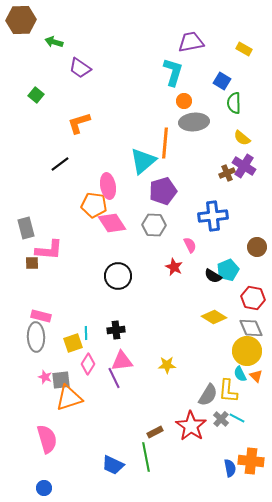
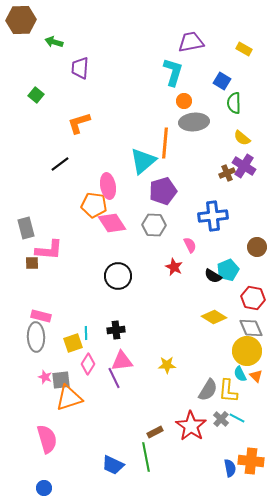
purple trapezoid at (80, 68): rotated 60 degrees clockwise
gray semicircle at (208, 395): moved 5 px up
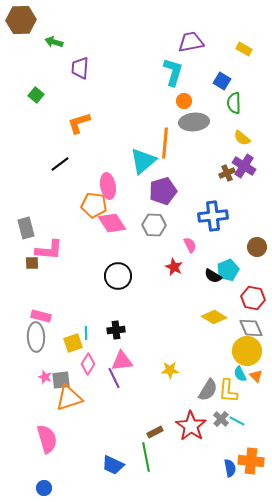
yellow star at (167, 365): moved 3 px right, 5 px down
cyan line at (237, 418): moved 3 px down
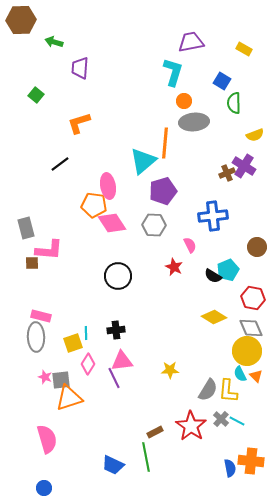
yellow semicircle at (242, 138): moved 13 px right, 3 px up; rotated 60 degrees counterclockwise
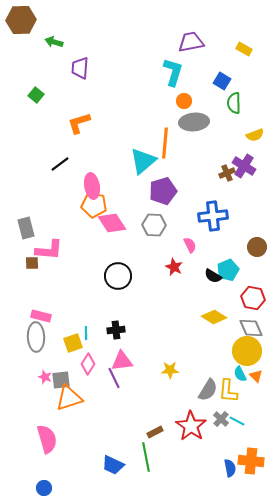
pink ellipse at (108, 186): moved 16 px left
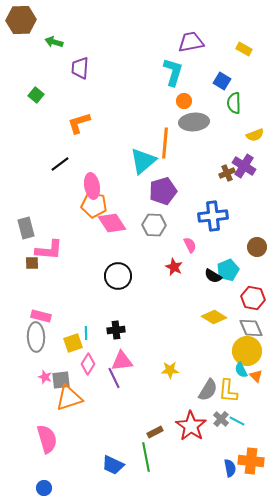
cyan semicircle at (240, 374): moved 1 px right, 4 px up
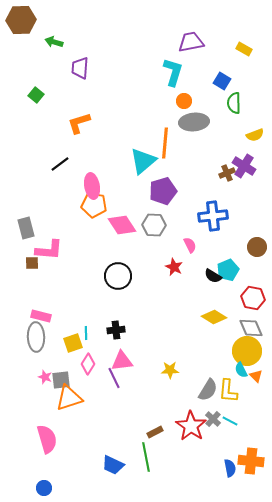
pink diamond at (112, 223): moved 10 px right, 2 px down
gray cross at (221, 419): moved 8 px left
cyan line at (237, 421): moved 7 px left
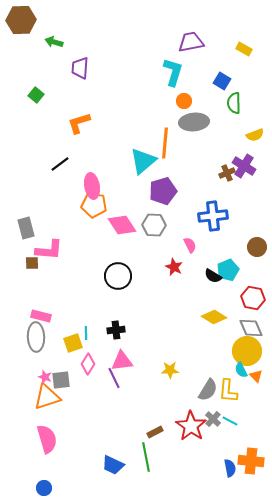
orange triangle at (69, 398): moved 22 px left, 1 px up
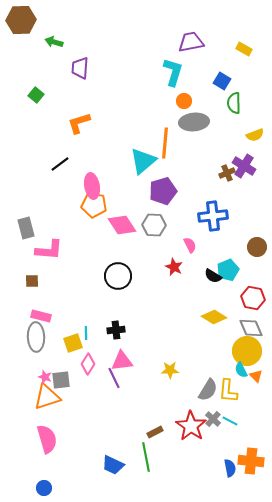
brown square at (32, 263): moved 18 px down
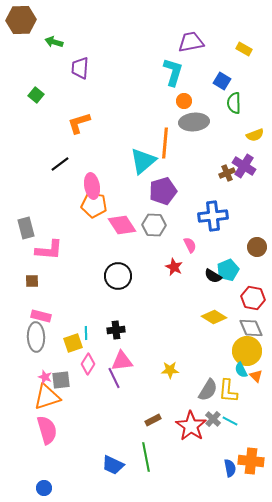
brown rectangle at (155, 432): moved 2 px left, 12 px up
pink semicircle at (47, 439): moved 9 px up
